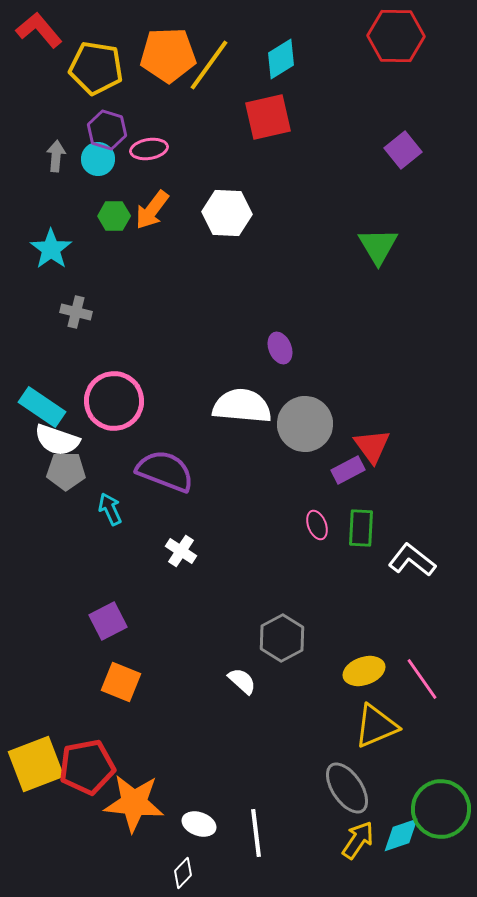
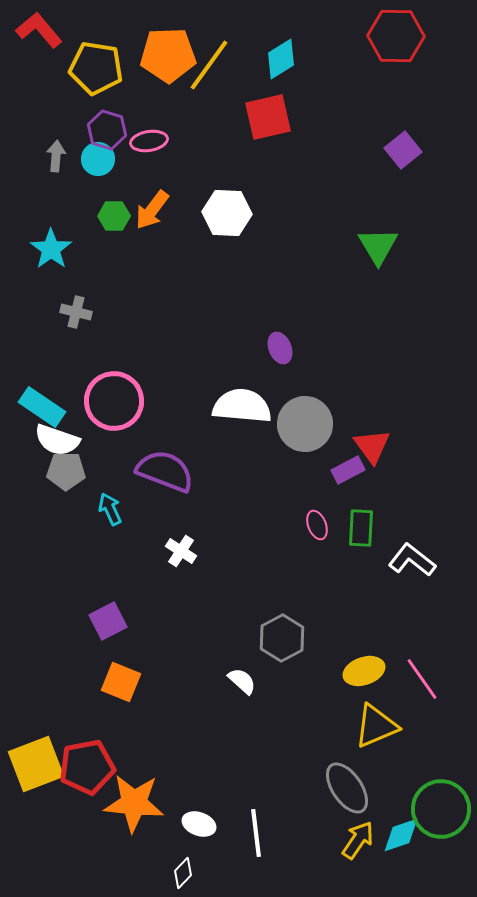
pink ellipse at (149, 149): moved 8 px up
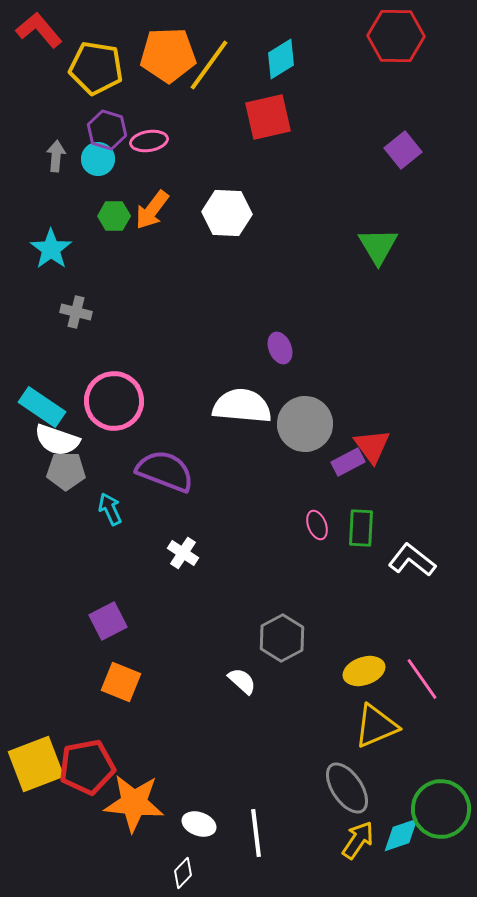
purple rectangle at (348, 470): moved 8 px up
white cross at (181, 551): moved 2 px right, 2 px down
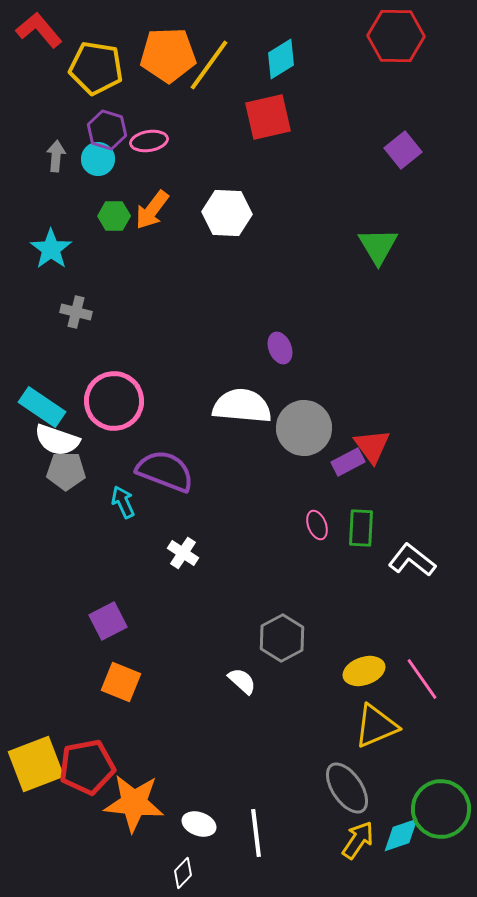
gray circle at (305, 424): moved 1 px left, 4 px down
cyan arrow at (110, 509): moved 13 px right, 7 px up
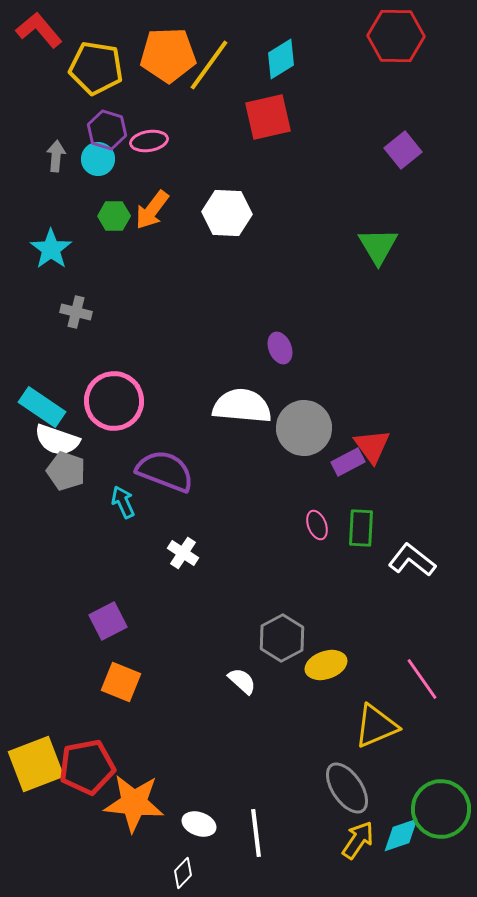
gray pentagon at (66, 471): rotated 18 degrees clockwise
yellow ellipse at (364, 671): moved 38 px left, 6 px up
